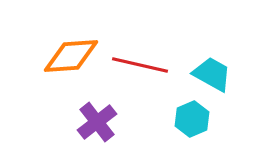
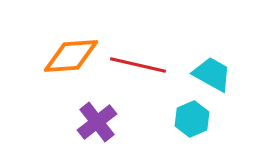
red line: moved 2 px left
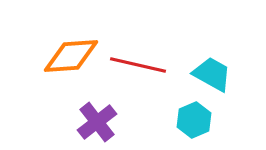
cyan hexagon: moved 2 px right, 1 px down
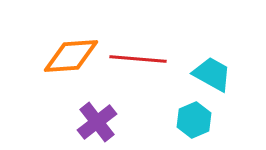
red line: moved 6 px up; rotated 8 degrees counterclockwise
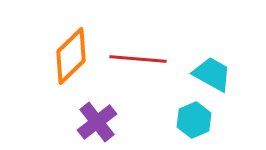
orange diamond: rotated 40 degrees counterclockwise
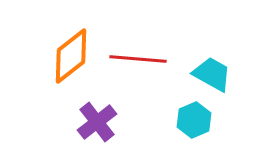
orange diamond: rotated 6 degrees clockwise
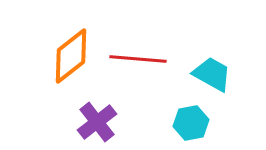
cyan hexagon: moved 3 px left, 3 px down; rotated 12 degrees clockwise
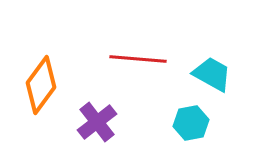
orange diamond: moved 30 px left, 29 px down; rotated 16 degrees counterclockwise
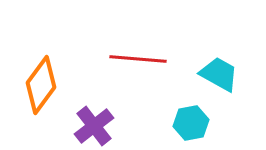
cyan trapezoid: moved 7 px right
purple cross: moved 3 px left, 4 px down
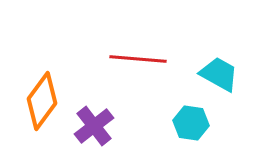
orange diamond: moved 1 px right, 16 px down
cyan hexagon: rotated 20 degrees clockwise
